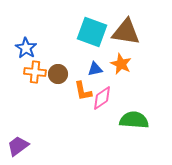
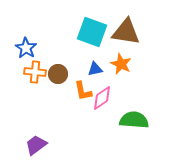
purple trapezoid: moved 18 px right, 1 px up
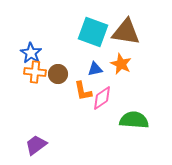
cyan square: moved 1 px right
blue star: moved 5 px right, 5 px down
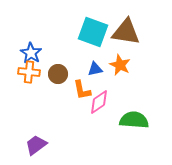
orange star: moved 1 px left, 1 px down
orange cross: moved 6 px left
orange L-shape: moved 1 px left, 1 px up
pink diamond: moved 3 px left, 4 px down
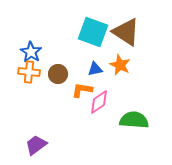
brown triangle: rotated 24 degrees clockwise
blue star: moved 1 px up
orange L-shape: rotated 110 degrees clockwise
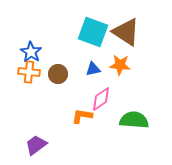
orange star: rotated 20 degrees counterclockwise
blue triangle: moved 2 px left
orange L-shape: moved 26 px down
pink diamond: moved 2 px right, 3 px up
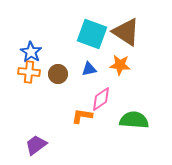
cyan square: moved 1 px left, 2 px down
blue triangle: moved 4 px left
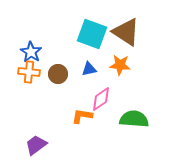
green semicircle: moved 1 px up
